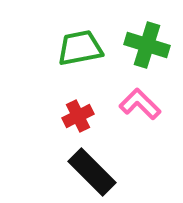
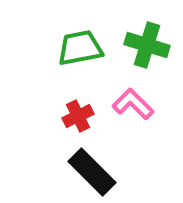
pink L-shape: moved 7 px left
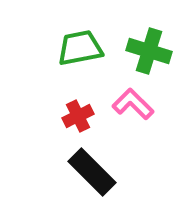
green cross: moved 2 px right, 6 px down
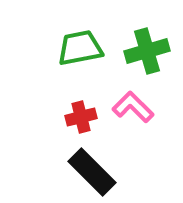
green cross: moved 2 px left; rotated 33 degrees counterclockwise
pink L-shape: moved 3 px down
red cross: moved 3 px right, 1 px down; rotated 12 degrees clockwise
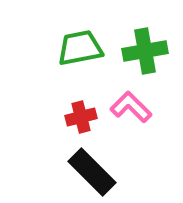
green cross: moved 2 px left; rotated 6 degrees clockwise
pink L-shape: moved 2 px left
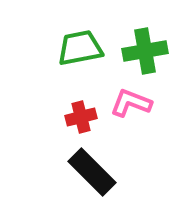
pink L-shape: moved 4 px up; rotated 24 degrees counterclockwise
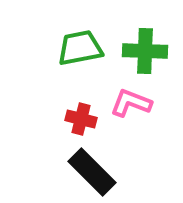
green cross: rotated 12 degrees clockwise
red cross: moved 2 px down; rotated 28 degrees clockwise
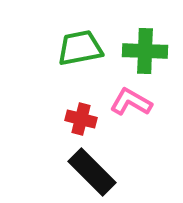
pink L-shape: moved 1 px up; rotated 9 degrees clockwise
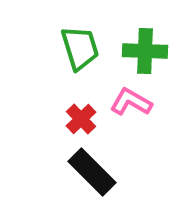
green trapezoid: rotated 84 degrees clockwise
red cross: rotated 32 degrees clockwise
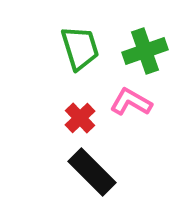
green cross: rotated 21 degrees counterclockwise
red cross: moved 1 px left, 1 px up
